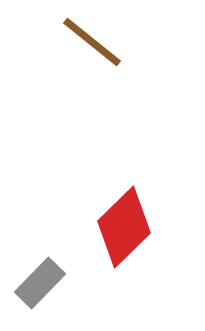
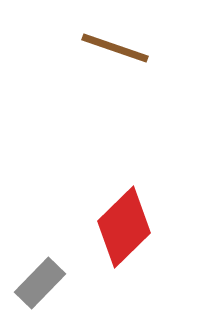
brown line: moved 23 px right, 6 px down; rotated 20 degrees counterclockwise
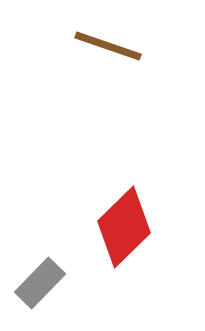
brown line: moved 7 px left, 2 px up
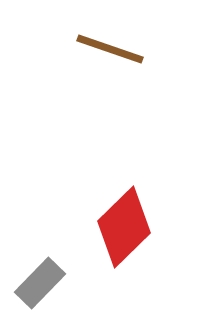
brown line: moved 2 px right, 3 px down
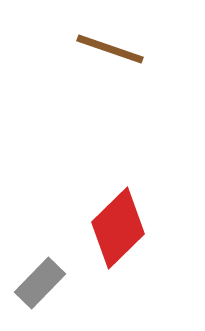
red diamond: moved 6 px left, 1 px down
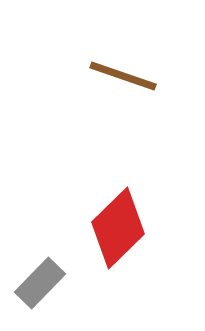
brown line: moved 13 px right, 27 px down
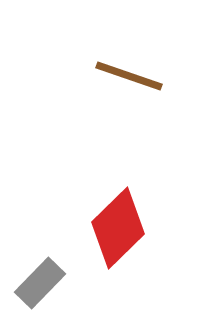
brown line: moved 6 px right
